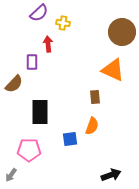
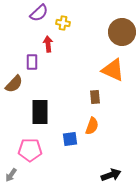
pink pentagon: moved 1 px right
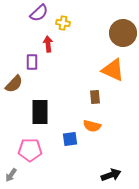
brown circle: moved 1 px right, 1 px down
orange semicircle: rotated 84 degrees clockwise
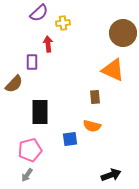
yellow cross: rotated 16 degrees counterclockwise
pink pentagon: rotated 15 degrees counterclockwise
gray arrow: moved 16 px right
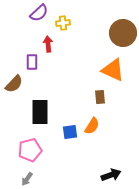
brown rectangle: moved 5 px right
orange semicircle: rotated 72 degrees counterclockwise
blue square: moved 7 px up
gray arrow: moved 4 px down
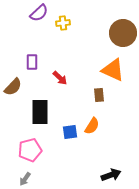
red arrow: moved 12 px right, 34 px down; rotated 140 degrees clockwise
brown semicircle: moved 1 px left, 3 px down
brown rectangle: moved 1 px left, 2 px up
gray arrow: moved 2 px left
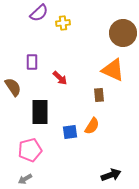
brown semicircle: rotated 78 degrees counterclockwise
gray arrow: rotated 24 degrees clockwise
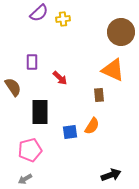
yellow cross: moved 4 px up
brown circle: moved 2 px left, 1 px up
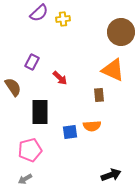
purple rectangle: rotated 28 degrees clockwise
orange semicircle: rotated 54 degrees clockwise
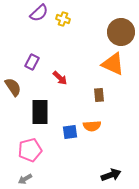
yellow cross: rotated 24 degrees clockwise
orange triangle: moved 6 px up
